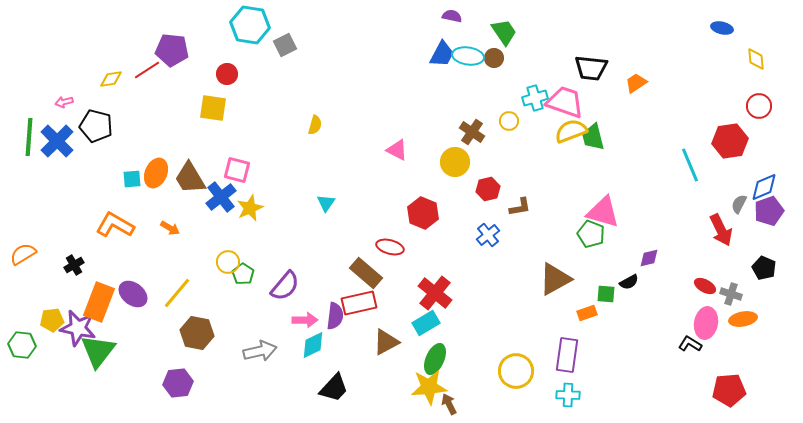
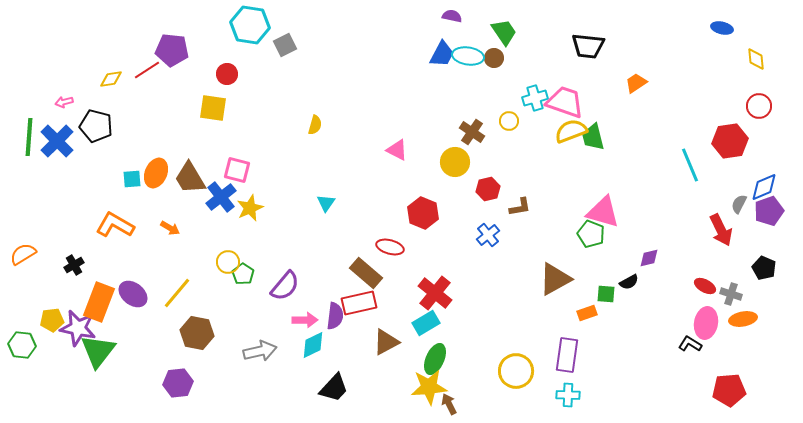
black trapezoid at (591, 68): moved 3 px left, 22 px up
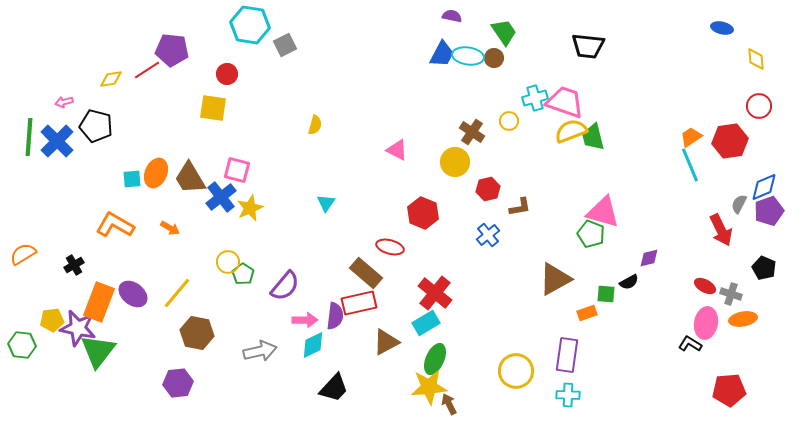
orange trapezoid at (636, 83): moved 55 px right, 54 px down
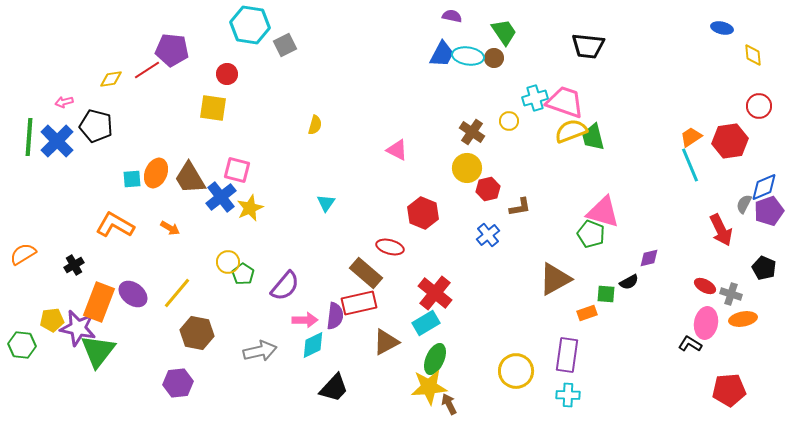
yellow diamond at (756, 59): moved 3 px left, 4 px up
yellow circle at (455, 162): moved 12 px right, 6 px down
gray semicircle at (739, 204): moved 5 px right
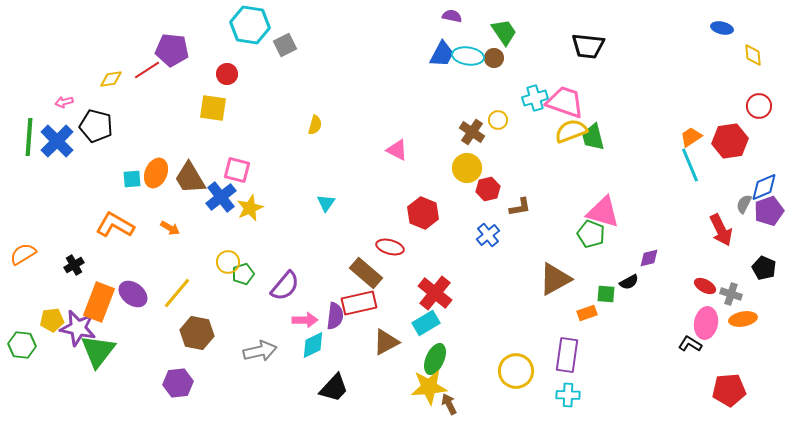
yellow circle at (509, 121): moved 11 px left, 1 px up
green pentagon at (243, 274): rotated 20 degrees clockwise
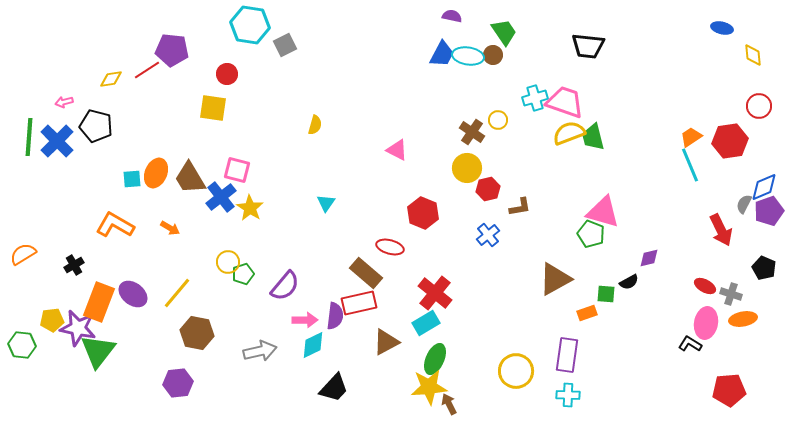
brown circle at (494, 58): moved 1 px left, 3 px up
yellow semicircle at (571, 131): moved 2 px left, 2 px down
yellow star at (250, 208): rotated 16 degrees counterclockwise
